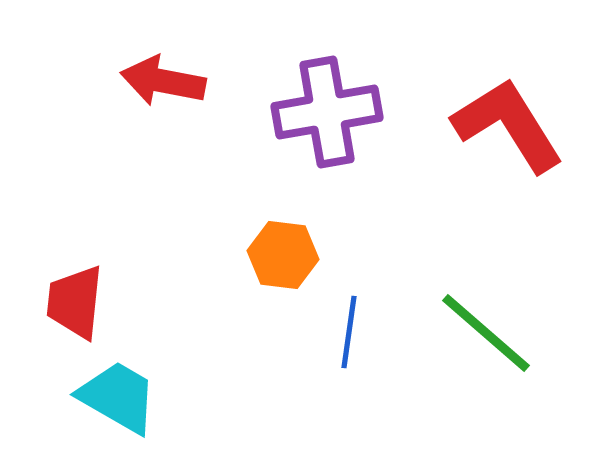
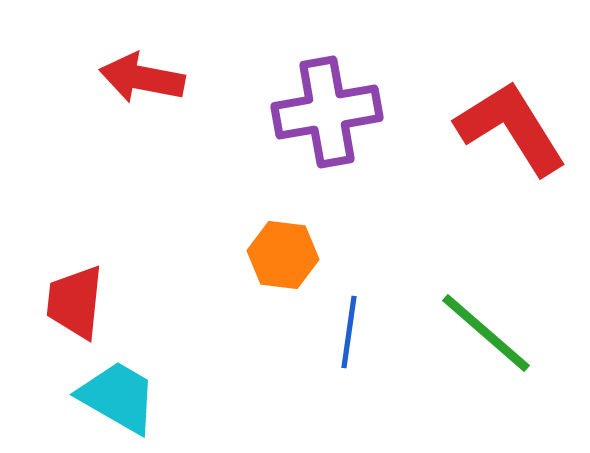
red arrow: moved 21 px left, 3 px up
red L-shape: moved 3 px right, 3 px down
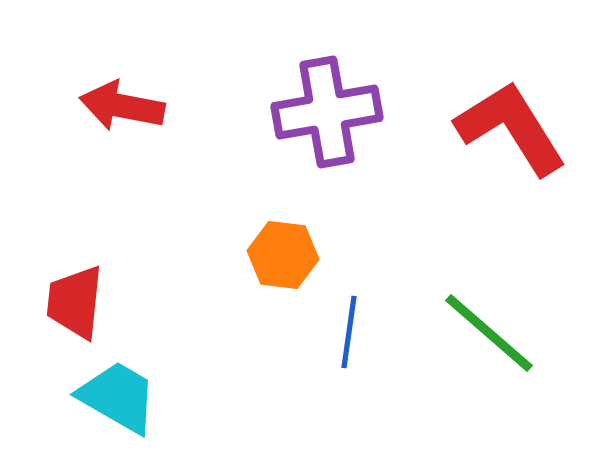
red arrow: moved 20 px left, 28 px down
green line: moved 3 px right
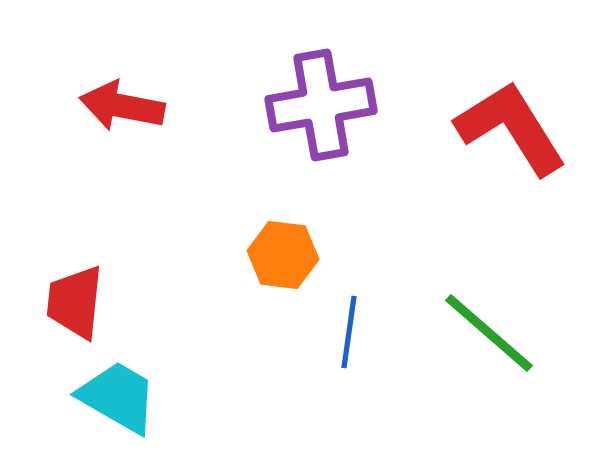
purple cross: moved 6 px left, 7 px up
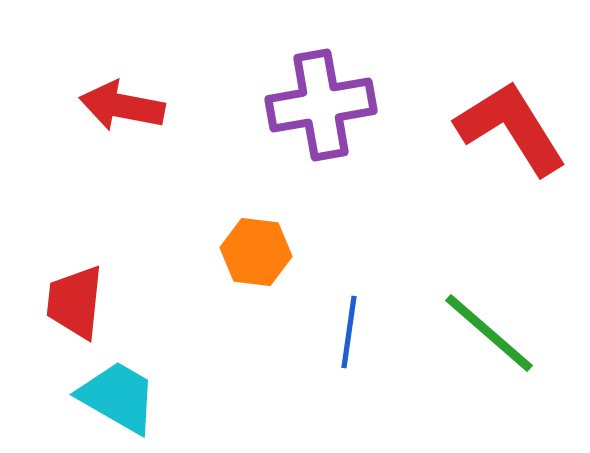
orange hexagon: moved 27 px left, 3 px up
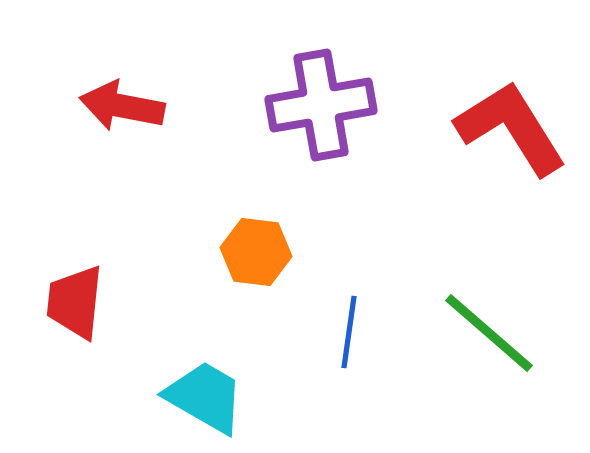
cyan trapezoid: moved 87 px right
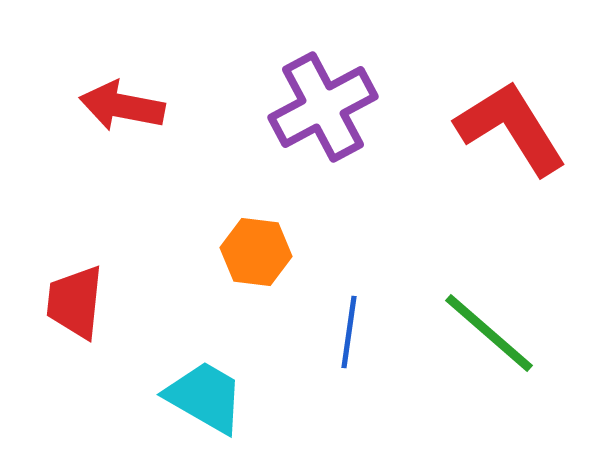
purple cross: moved 2 px right, 2 px down; rotated 18 degrees counterclockwise
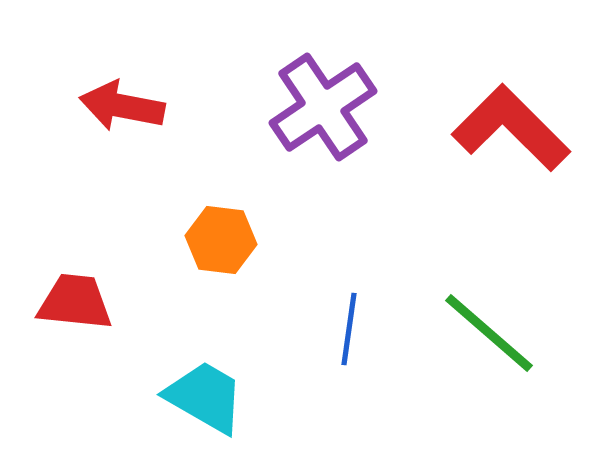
purple cross: rotated 6 degrees counterclockwise
red L-shape: rotated 13 degrees counterclockwise
orange hexagon: moved 35 px left, 12 px up
red trapezoid: rotated 90 degrees clockwise
blue line: moved 3 px up
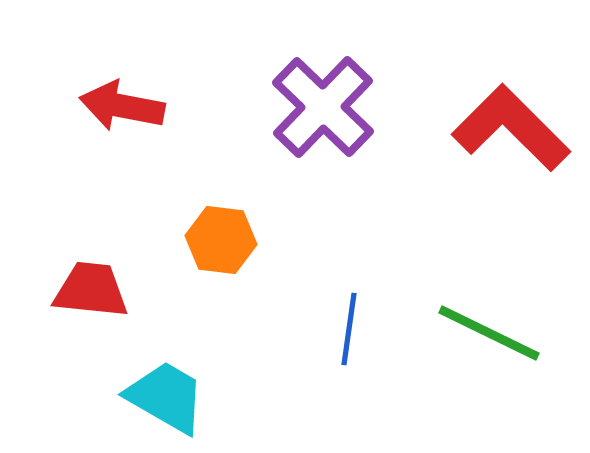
purple cross: rotated 12 degrees counterclockwise
red trapezoid: moved 16 px right, 12 px up
green line: rotated 15 degrees counterclockwise
cyan trapezoid: moved 39 px left
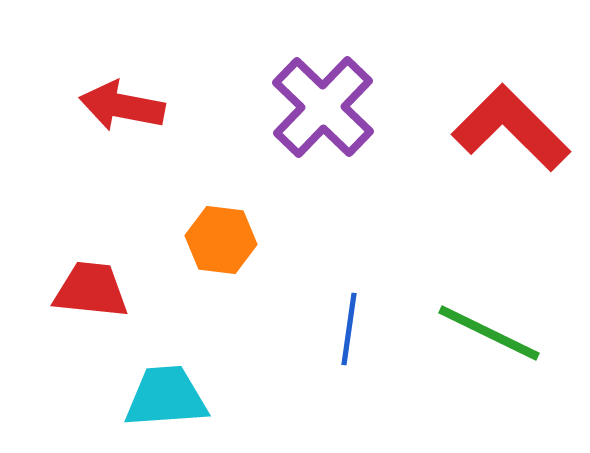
cyan trapezoid: rotated 34 degrees counterclockwise
